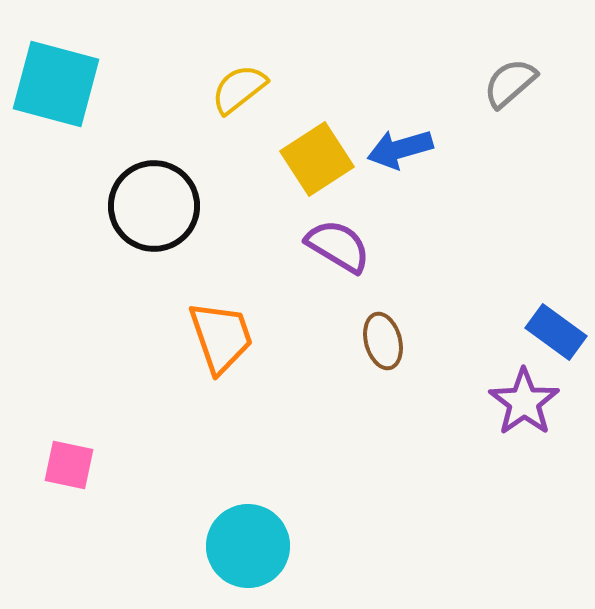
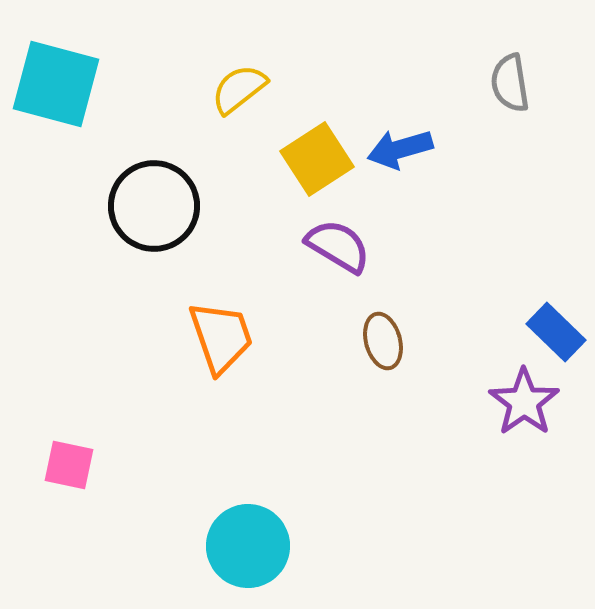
gray semicircle: rotated 58 degrees counterclockwise
blue rectangle: rotated 8 degrees clockwise
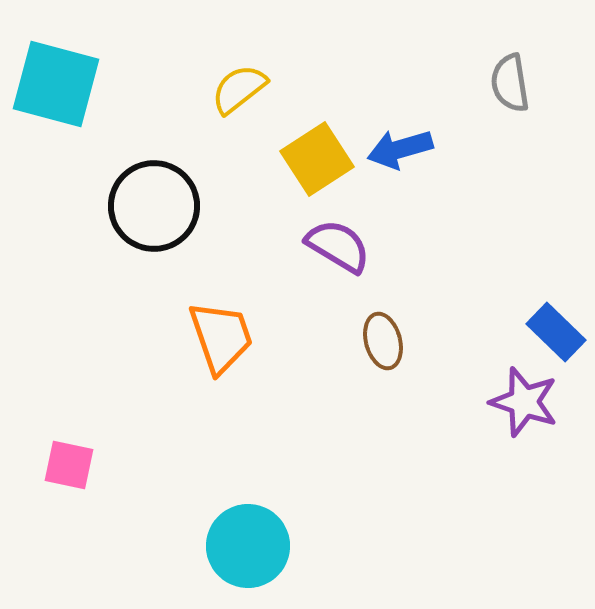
purple star: rotated 18 degrees counterclockwise
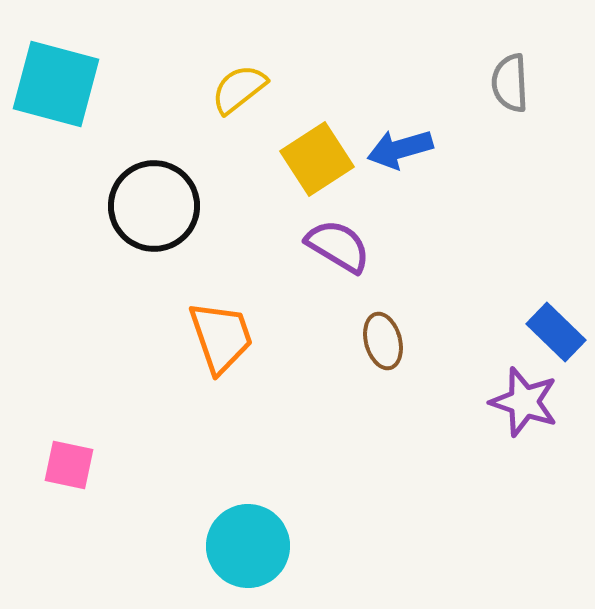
gray semicircle: rotated 6 degrees clockwise
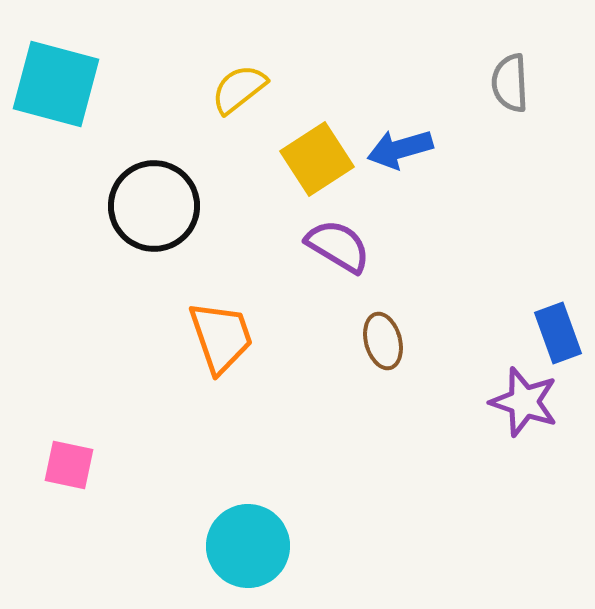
blue rectangle: moved 2 px right, 1 px down; rotated 26 degrees clockwise
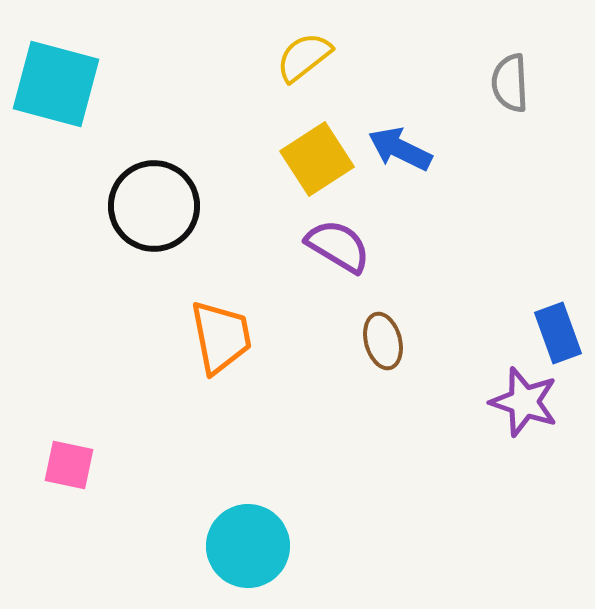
yellow semicircle: moved 65 px right, 32 px up
blue arrow: rotated 42 degrees clockwise
orange trapezoid: rotated 8 degrees clockwise
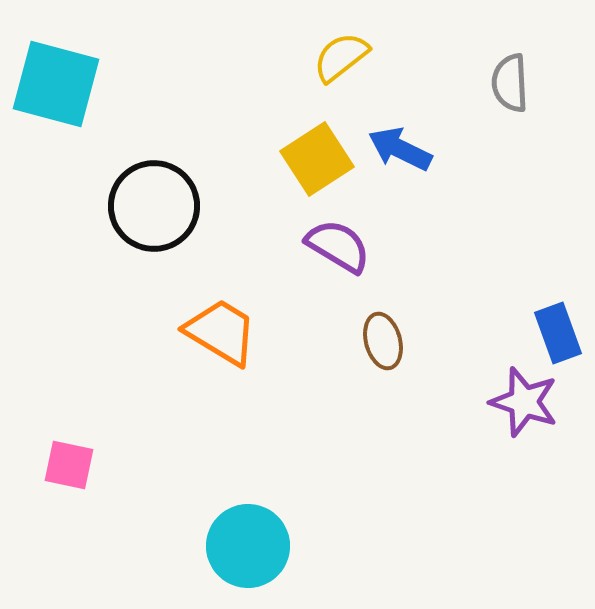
yellow semicircle: moved 37 px right
orange trapezoid: moved 5 px up; rotated 48 degrees counterclockwise
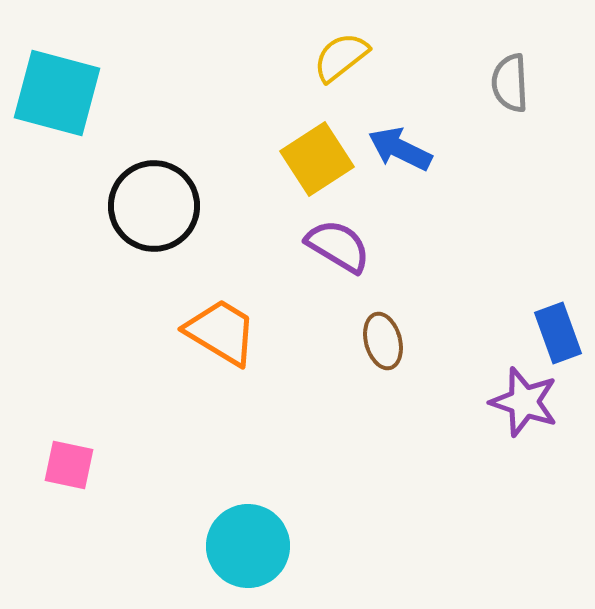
cyan square: moved 1 px right, 9 px down
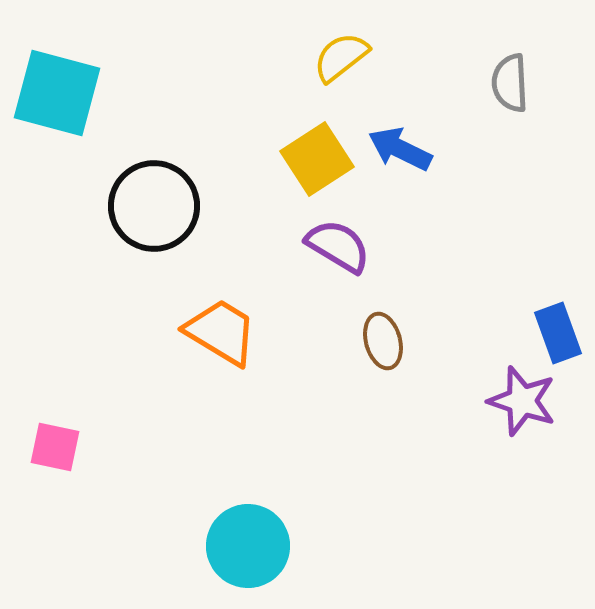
purple star: moved 2 px left, 1 px up
pink square: moved 14 px left, 18 px up
